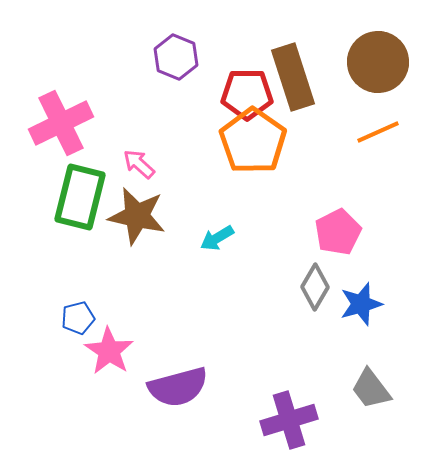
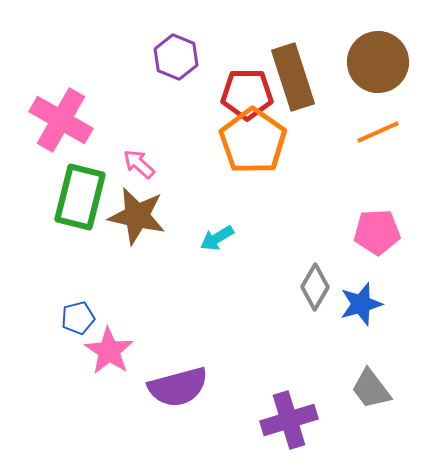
pink cross: moved 3 px up; rotated 34 degrees counterclockwise
pink pentagon: moved 39 px right; rotated 24 degrees clockwise
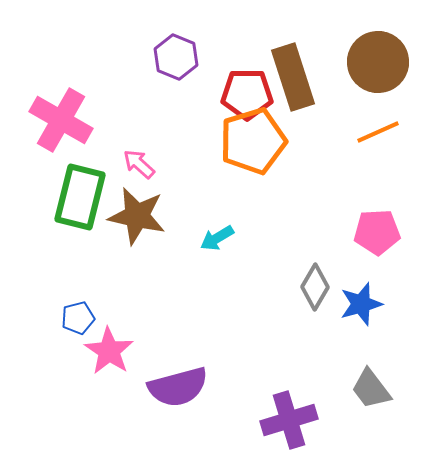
orange pentagon: rotated 20 degrees clockwise
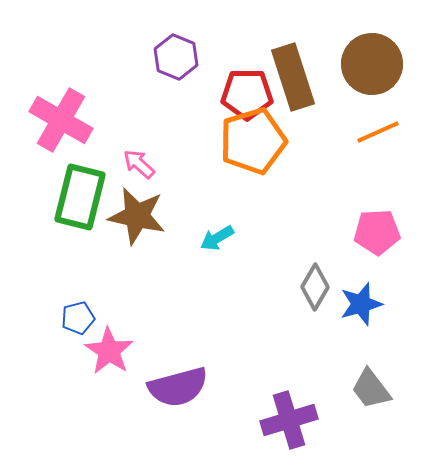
brown circle: moved 6 px left, 2 px down
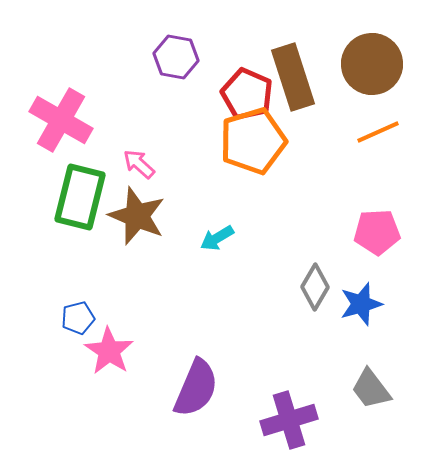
purple hexagon: rotated 12 degrees counterclockwise
red pentagon: rotated 24 degrees clockwise
brown star: rotated 10 degrees clockwise
purple semicircle: moved 18 px right, 1 px down; rotated 52 degrees counterclockwise
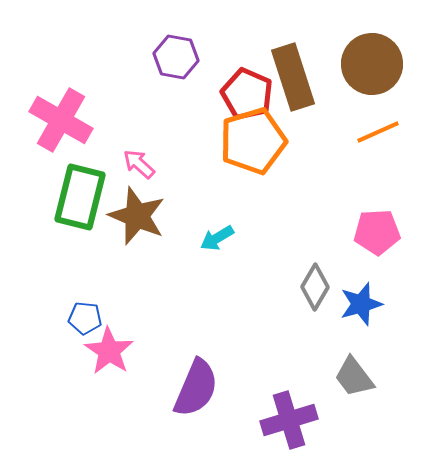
blue pentagon: moved 7 px right; rotated 20 degrees clockwise
gray trapezoid: moved 17 px left, 12 px up
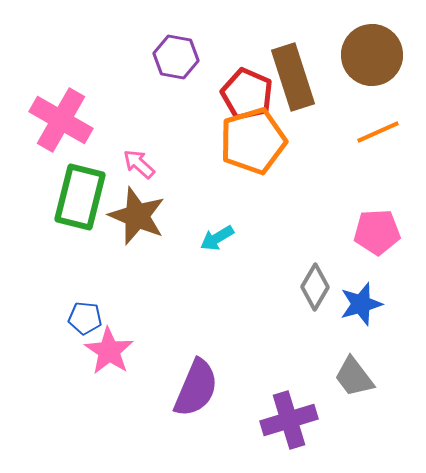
brown circle: moved 9 px up
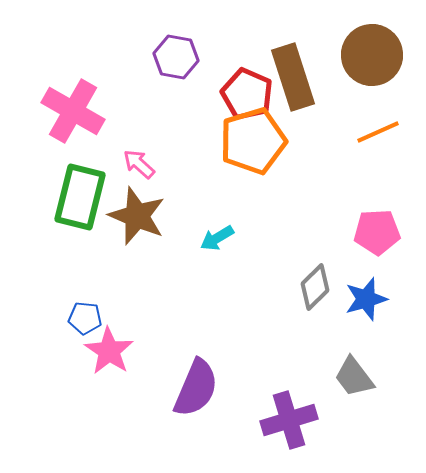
pink cross: moved 12 px right, 9 px up
gray diamond: rotated 15 degrees clockwise
blue star: moved 5 px right, 5 px up
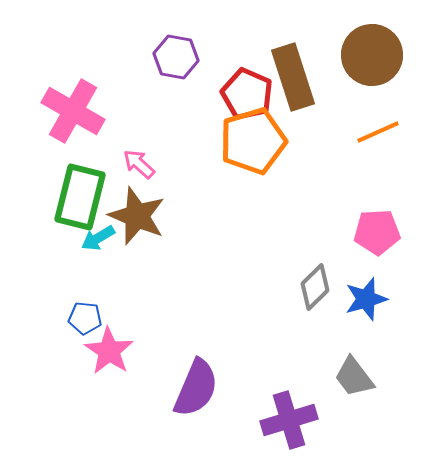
cyan arrow: moved 119 px left
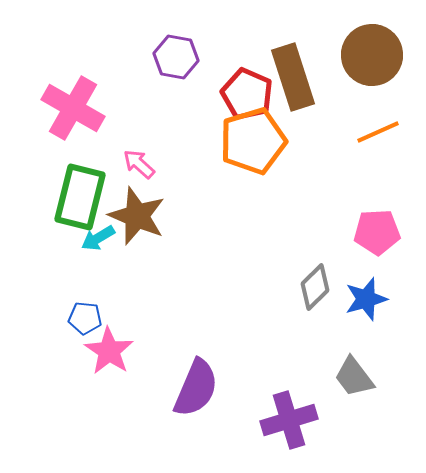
pink cross: moved 3 px up
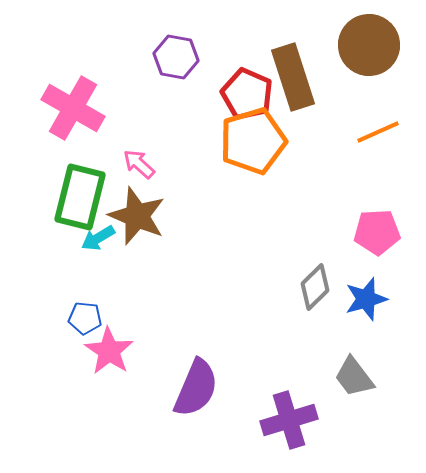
brown circle: moved 3 px left, 10 px up
